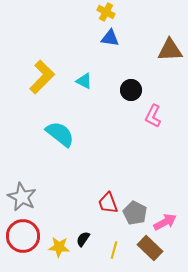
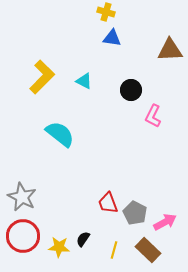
yellow cross: rotated 12 degrees counterclockwise
blue triangle: moved 2 px right
brown rectangle: moved 2 px left, 2 px down
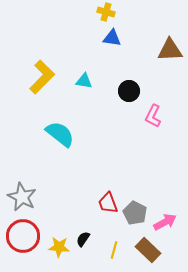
cyan triangle: rotated 18 degrees counterclockwise
black circle: moved 2 px left, 1 px down
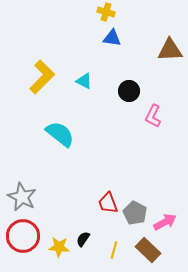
cyan triangle: rotated 18 degrees clockwise
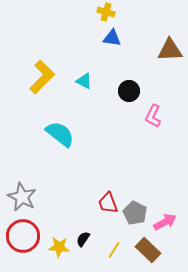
yellow line: rotated 18 degrees clockwise
